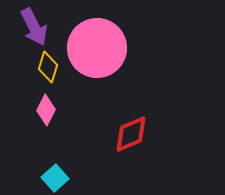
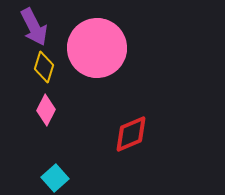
yellow diamond: moved 4 px left
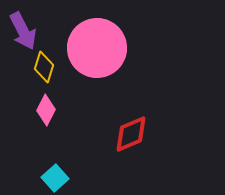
purple arrow: moved 11 px left, 4 px down
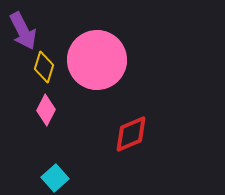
pink circle: moved 12 px down
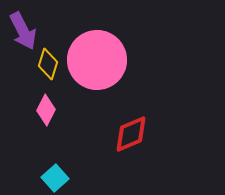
yellow diamond: moved 4 px right, 3 px up
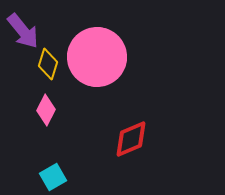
purple arrow: rotated 12 degrees counterclockwise
pink circle: moved 3 px up
red diamond: moved 5 px down
cyan square: moved 2 px left, 1 px up; rotated 12 degrees clockwise
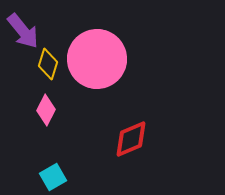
pink circle: moved 2 px down
